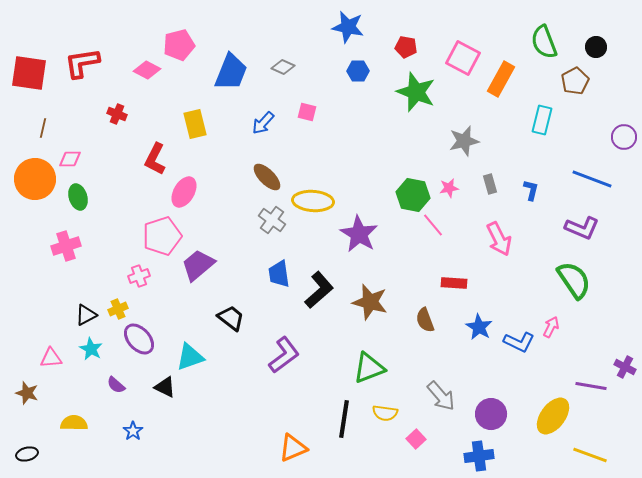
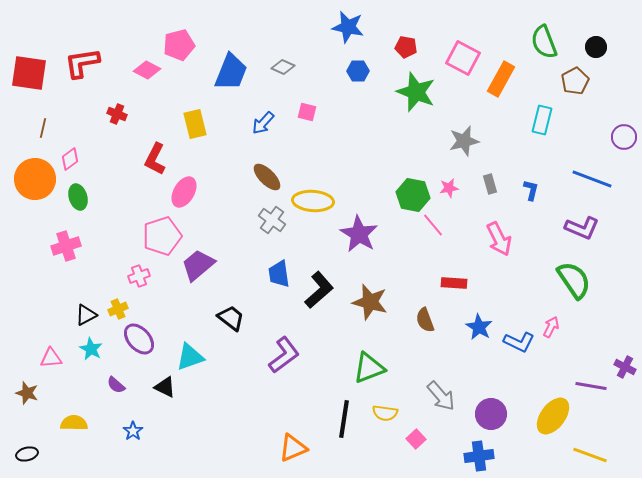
pink diamond at (70, 159): rotated 35 degrees counterclockwise
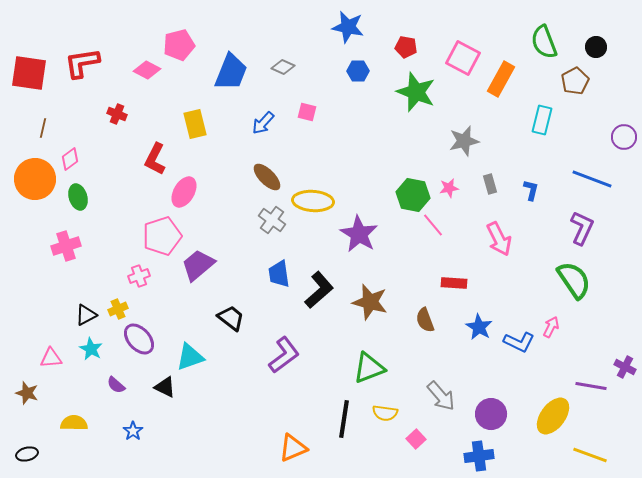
purple L-shape at (582, 228): rotated 88 degrees counterclockwise
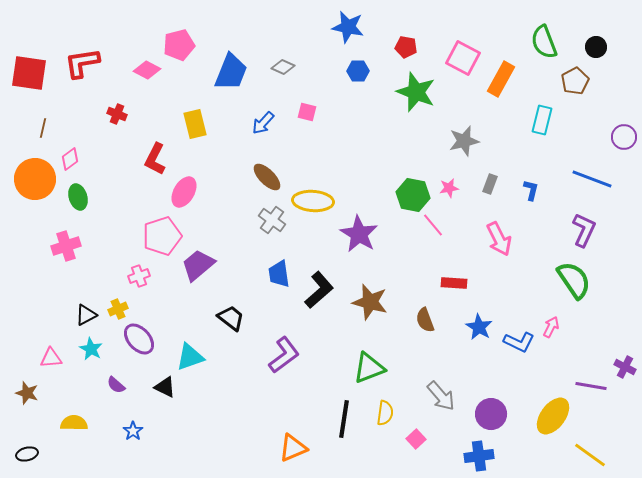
gray rectangle at (490, 184): rotated 36 degrees clockwise
purple L-shape at (582, 228): moved 2 px right, 2 px down
yellow semicircle at (385, 413): rotated 90 degrees counterclockwise
yellow line at (590, 455): rotated 16 degrees clockwise
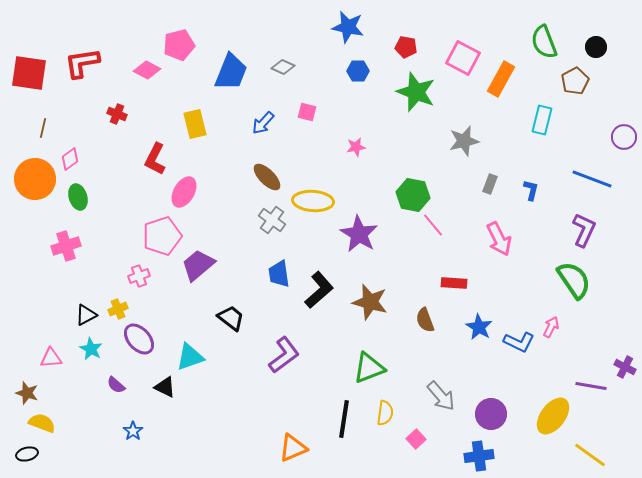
pink star at (449, 188): moved 93 px left, 41 px up
yellow semicircle at (74, 423): moved 32 px left; rotated 20 degrees clockwise
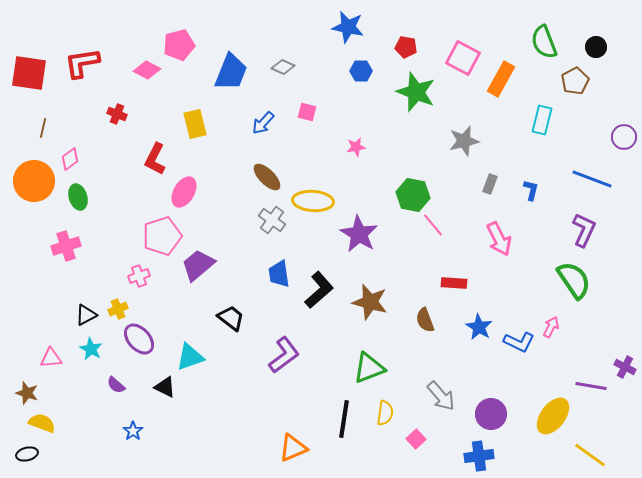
blue hexagon at (358, 71): moved 3 px right
orange circle at (35, 179): moved 1 px left, 2 px down
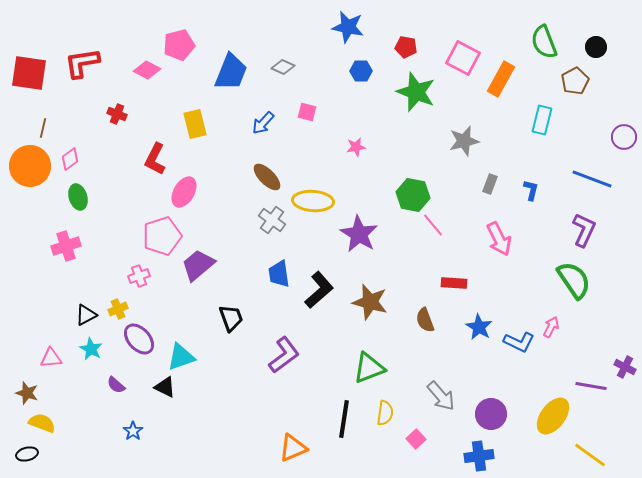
orange circle at (34, 181): moved 4 px left, 15 px up
black trapezoid at (231, 318): rotated 32 degrees clockwise
cyan triangle at (190, 357): moved 9 px left
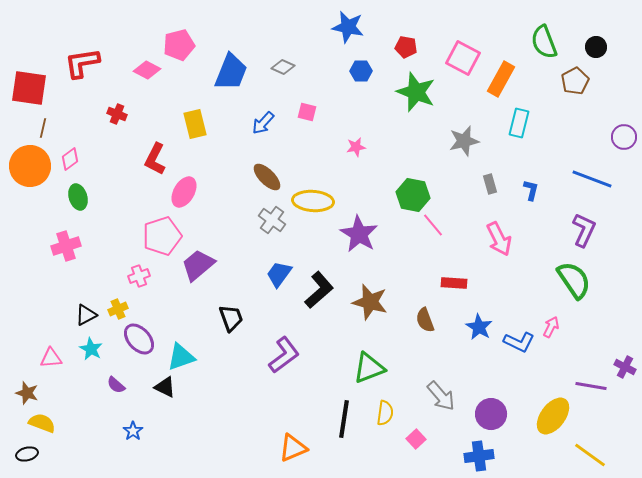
red square at (29, 73): moved 15 px down
cyan rectangle at (542, 120): moved 23 px left, 3 px down
gray rectangle at (490, 184): rotated 36 degrees counterclockwise
blue trapezoid at (279, 274): rotated 44 degrees clockwise
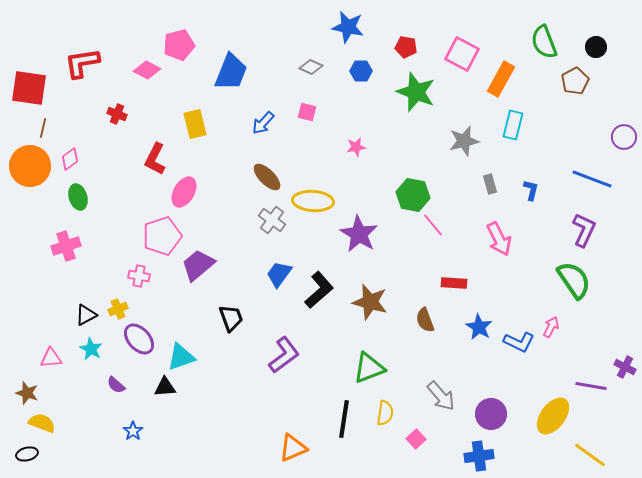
pink square at (463, 58): moved 1 px left, 4 px up
gray diamond at (283, 67): moved 28 px right
cyan rectangle at (519, 123): moved 6 px left, 2 px down
pink cross at (139, 276): rotated 30 degrees clockwise
black triangle at (165, 387): rotated 30 degrees counterclockwise
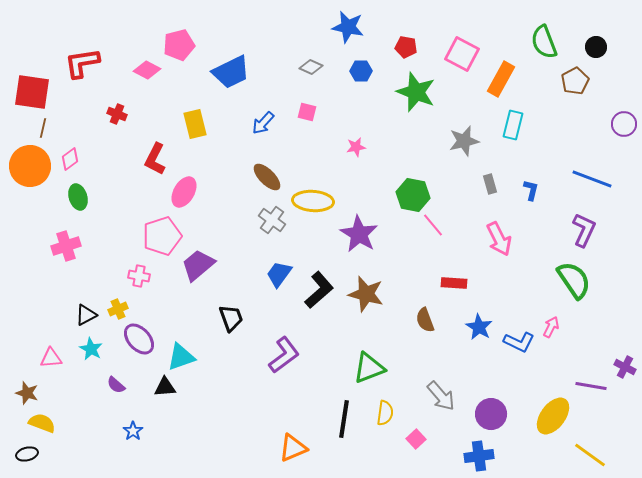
blue trapezoid at (231, 72): rotated 42 degrees clockwise
red square at (29, 88): moved 3 px right, 4 px down
purple circle at (624, 137): moved 13 px up
brown star at (370, 302): moved 4 px left, 8 px up
